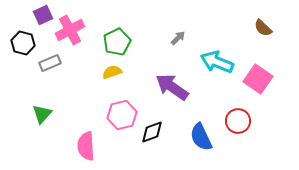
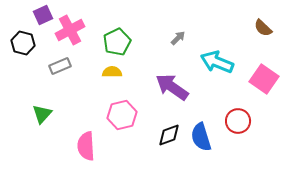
gray rectangle: moved 10 px right, 3 px down
yellow semicircle: rotated 18 degrees clockwise
pink square: moved 6 px right
black diamond: moved 17 px right, 3 px down
blue semicircle: rotated 8 degrees clockwise
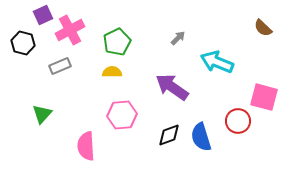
pink square: moved 18 px down; rotated 20 degrees counterclockwise
pink hexagon: rotated 8 degrees clockwise
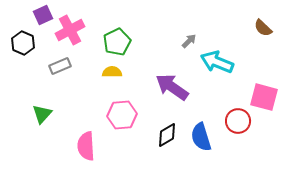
gray arrow: moved 11 px right, 3 px down
black hexagon: rotated 10 degrees clockwise
black diamond: moved 2 px left; rotated 10 degrees counterclockwise
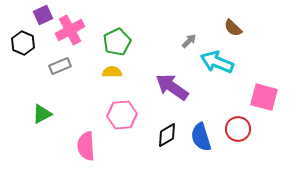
brown semicircle: moved 30 px left
green triangle: rotated 20 degrees clockwise
red circle: moved 8 px down
